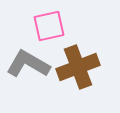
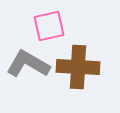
brown cross: rotated 24 degrees clockwise
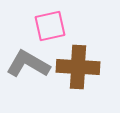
pink square: moved 1 px right
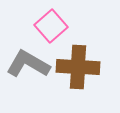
pink square: moved 1 px right; rotated 28 degrees counterclockwise
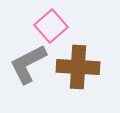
gray L-shape: rotated 57 degrees counterclockwise
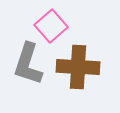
gray L-shape: rotated 45 degrees counterclockwise
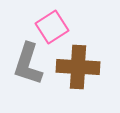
pink square: moved 1 px right, 1 px down; rotated 8 degrees clockwise
